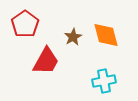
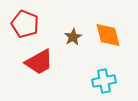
red pentagon: rotated 16 degrees counterclockwise
orange diamond: moved 2 px right
red trapezoid: moved 7 px left, 1 px down; rotated 32 degrees clockwise
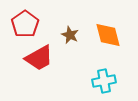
red pentagon: rotated 16 degrees clockwise
brown star: moved 3 px left, 2 px up; rotated 18 degrees counterclockwise
red trapezoid: moved 4 px up
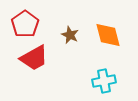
red trapezoid: moved 5 px left
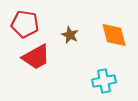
red pentagon: rotated 28 degrees counterclockwise
orange diamond: moved 6 px right
red trapezoid: moved 2 px right, 1 px up
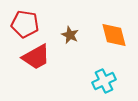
cyan cross: rotated 15 degrees counterclockwise
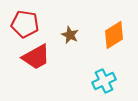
orange diamond: rotated 72 degrees clockwise
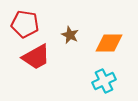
orange diamond: moved 5 px left, 8 px down; rotated 32 degrees clockwise
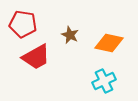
red pentagon: moved 2 px left
orange diamond: rotated 12 degrees clockwise
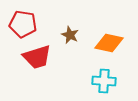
red trapezoid: moved 1 px right; rotated 12 degrees clockwise
cyan cross: rotated 30 degrees clockwise
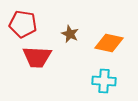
brown star: moved 1 px up
red trapezoid: rotated 20 degrees clockwise
